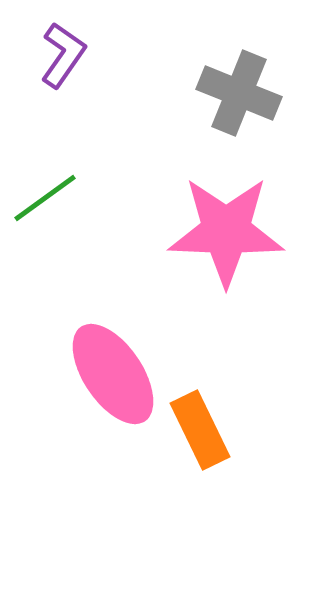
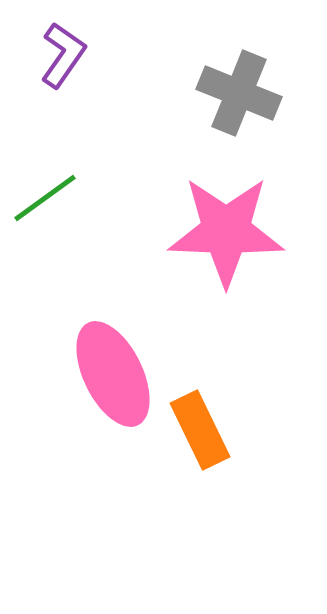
pink ellipse: rotated 8 degrees clockwise
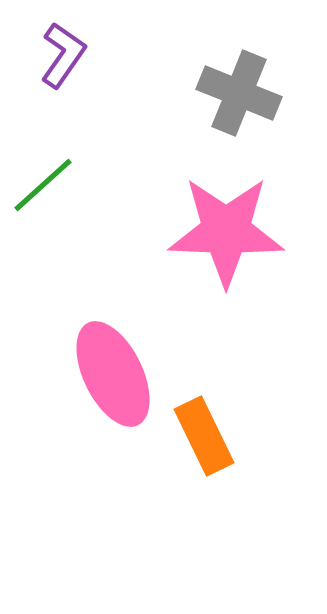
green line: moved 2 px left, 13 px up; rotated 6 degrees counterclockwise
orange rectangle: moved 4 px right, 6 px down
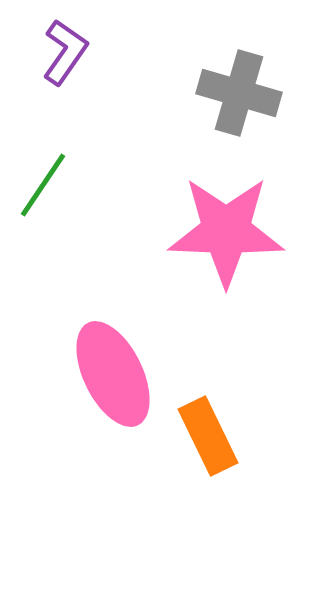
purple L-shape: moved 2 px right, 3 px up
gray cross: rotated 6 degrees counterclockwise
green line: rotated 14 degrees counterclockwise
orange rectangle: moved 4 px right
